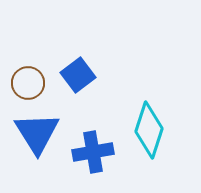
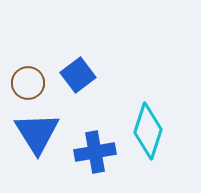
cyan diamond: moved 1 px left, 1 px down
blue cross: moved 2 px right
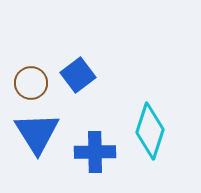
brown circle: moved 3 px right
cyan diamond: moved 2 px right
blue cross: rotated 9 degrees clockwise
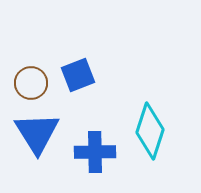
blue square: rotated 16 degrees clockwise
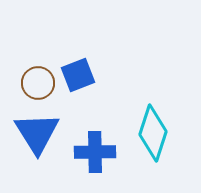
brown circle: moved 7 px right
cyan diamond: moved 3 px right, 2 px down
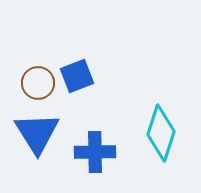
blue square: moved 1 px left, 1 px down
cyan diamond: moved 8 px right
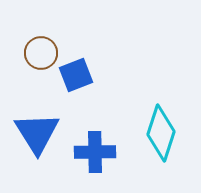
blue square: moved 1 px left, 1 px up
brown circle: moved 3 px right, 30 px up
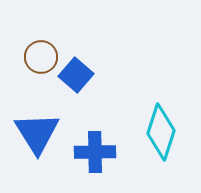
brown circle: moved 4 px down
blue square: rotated 28 degrees counterclockwise
cyan diamond: moved 1 px up
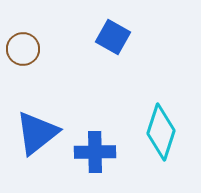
brown circle: moved 18 px left, 8 px up
blue square: moved 37 px right, 38 px up; rotated 12 degrees counterclockwise
blue triangle: rotated 24 degrees clockwise
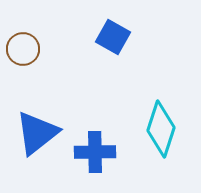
cyan diamond: moved 3 px up
